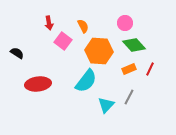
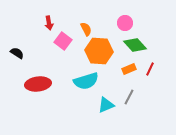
orange semicircle: moved 3 px right, 3 px down
green diamond: moved 1 px right
cyan semicircle: rotated 35 degrees clockwise
cyan triangle: rotated 24 degrees clockwise
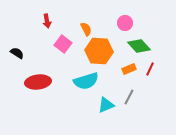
red arrow: moved 2 px left, 2 px up
pink square: moved 3 px down
green diamond: moved 4 px right, 1 px down
red ellipse: moved 2 px up
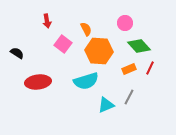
red line: moved 1 px up
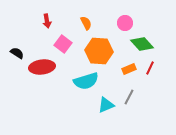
orange semicircle: moved 6 px up
green diamond: moved 3 px right, 2 px up
red ellipse: moved 4 px right, 15 px up
